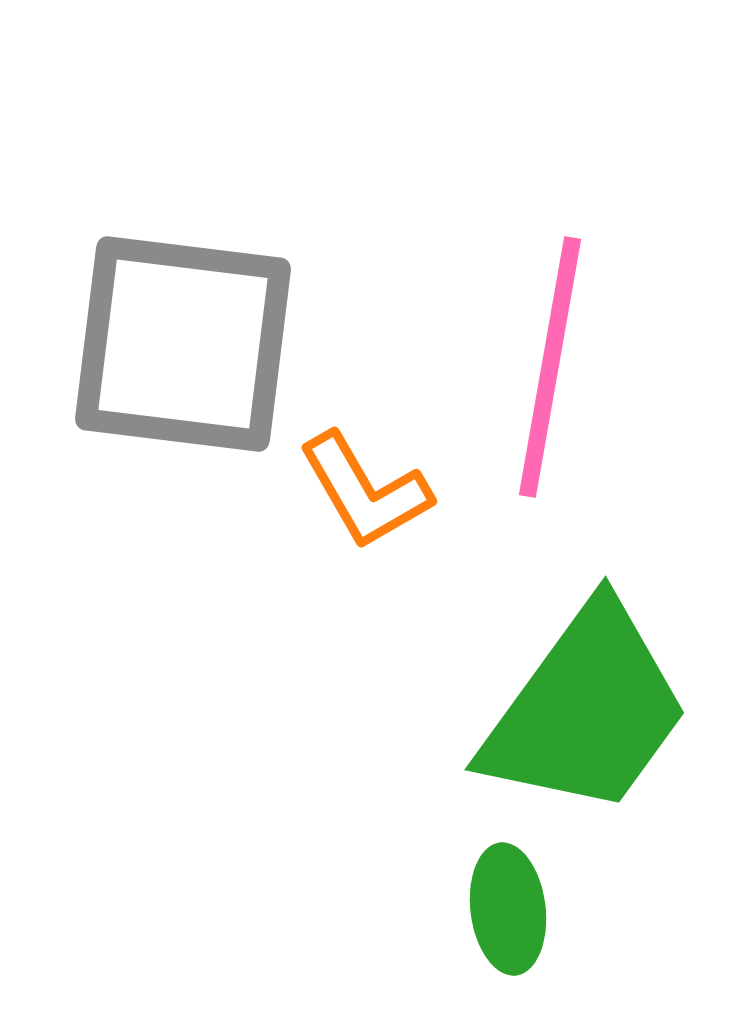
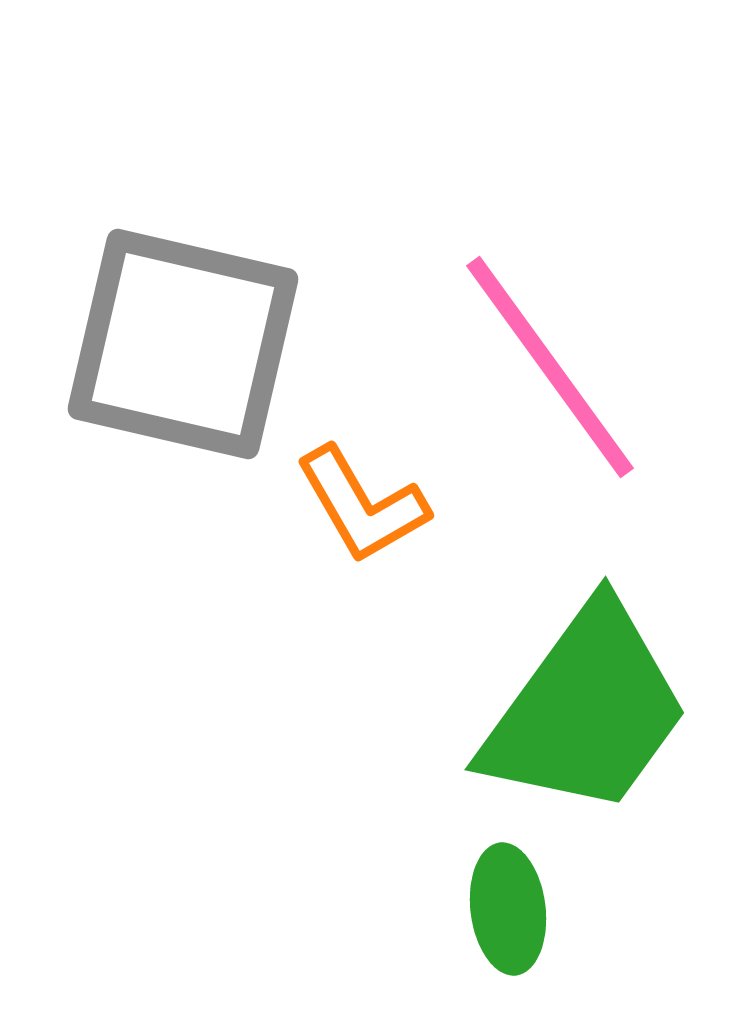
gray square: rotated 6 degrees clockwise
pink line: rotated 46 degrees counterclockwise
orange L-shape: moved 3 px left, 14 px down
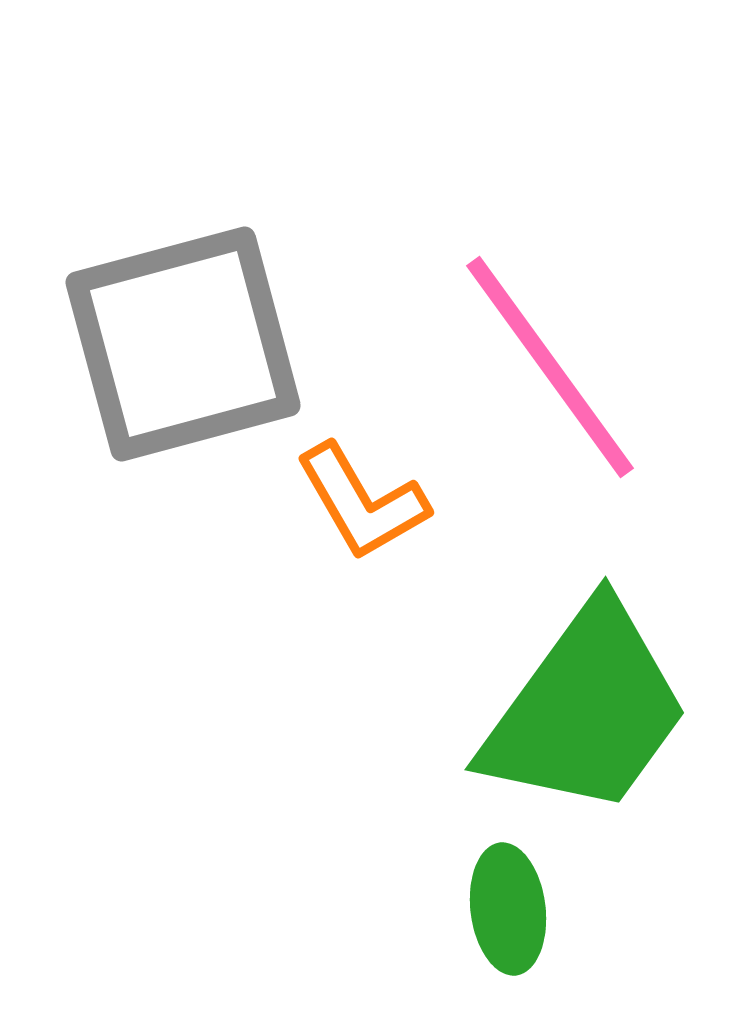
gray square: rotated 28 degrees counterclockwise
orange L-shape: moved 3 px up
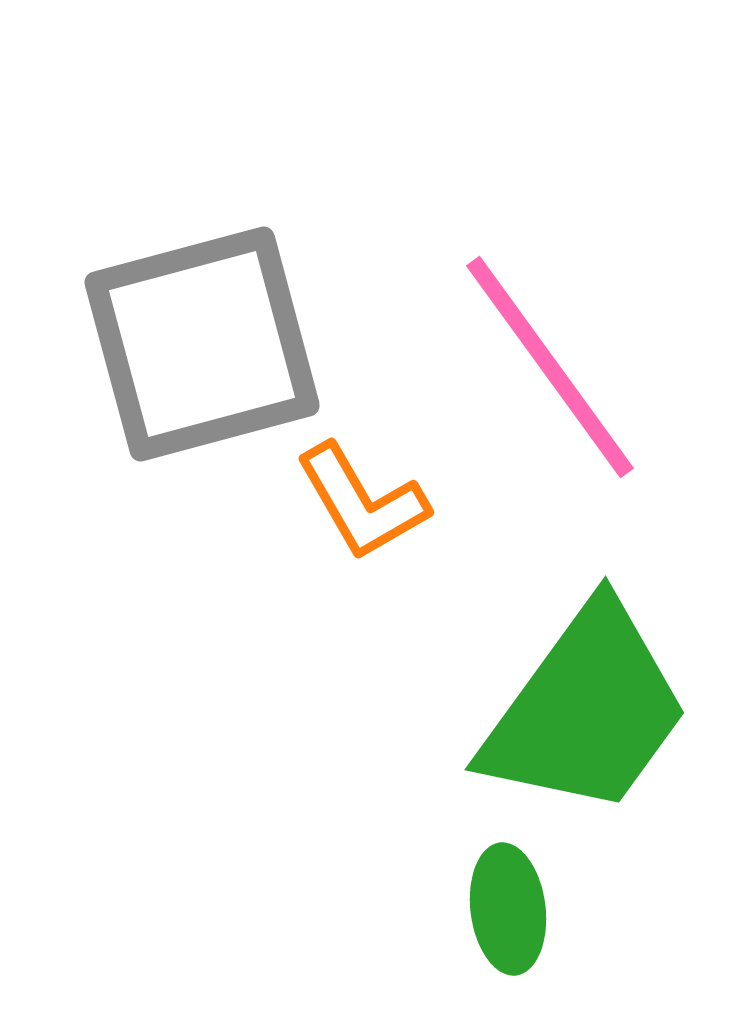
gray square: moved 19 px right
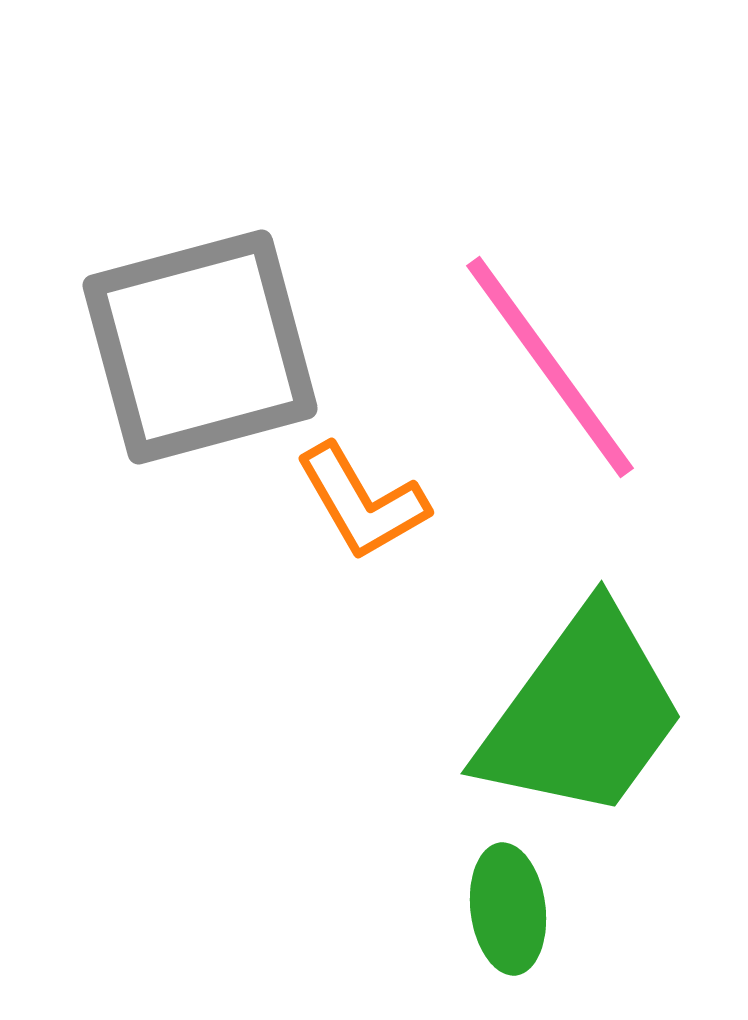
gray square: moved 2 px left, 3 px down
green trapezoid: moved 4 px left, 4 px down
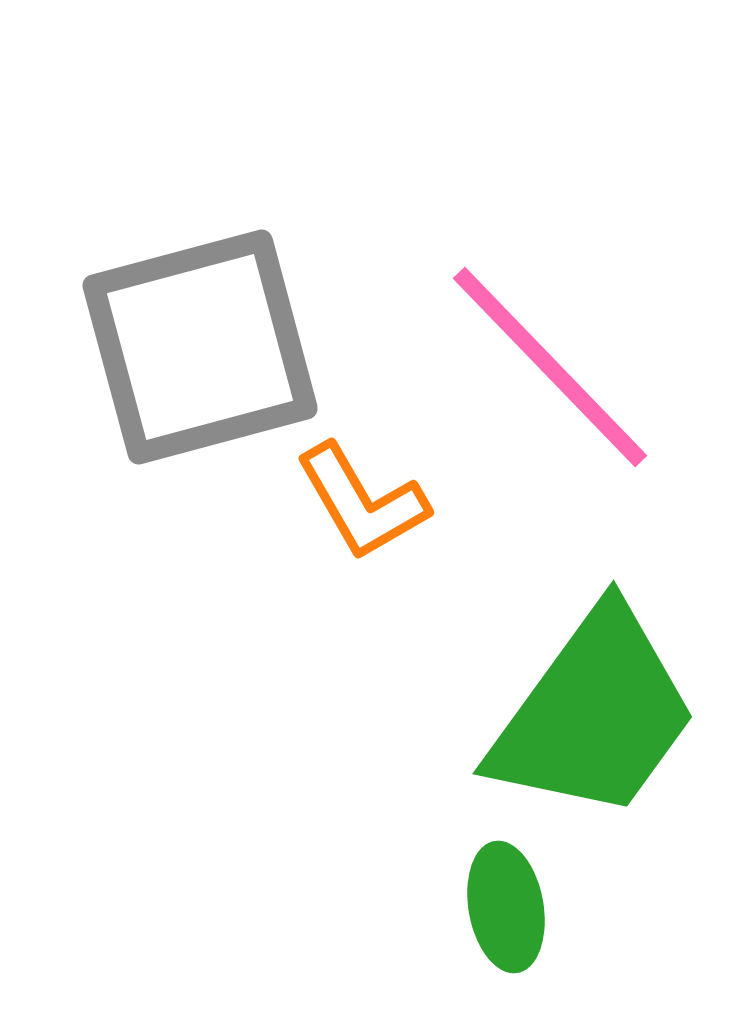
pink line: rotated 8 degrees counterclockwise
green trapezoid: moved 12 px right
green ellipse: moved 2 px left, 2 px up; rotated 3 degrees counterclockwise
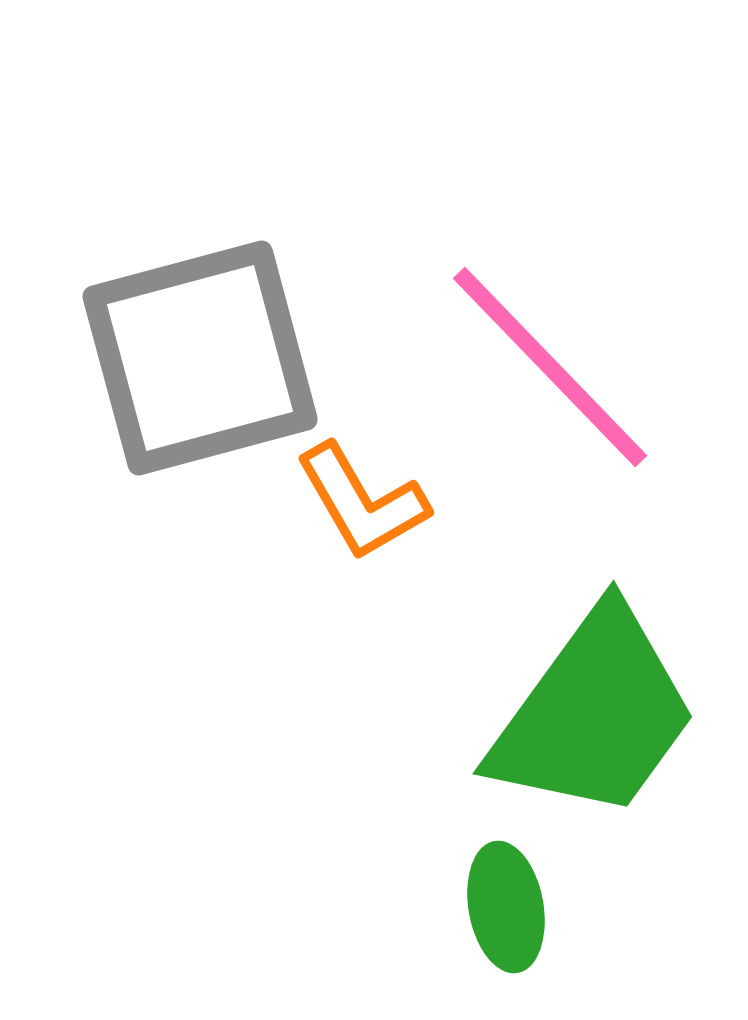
gray square: moved 11 px down
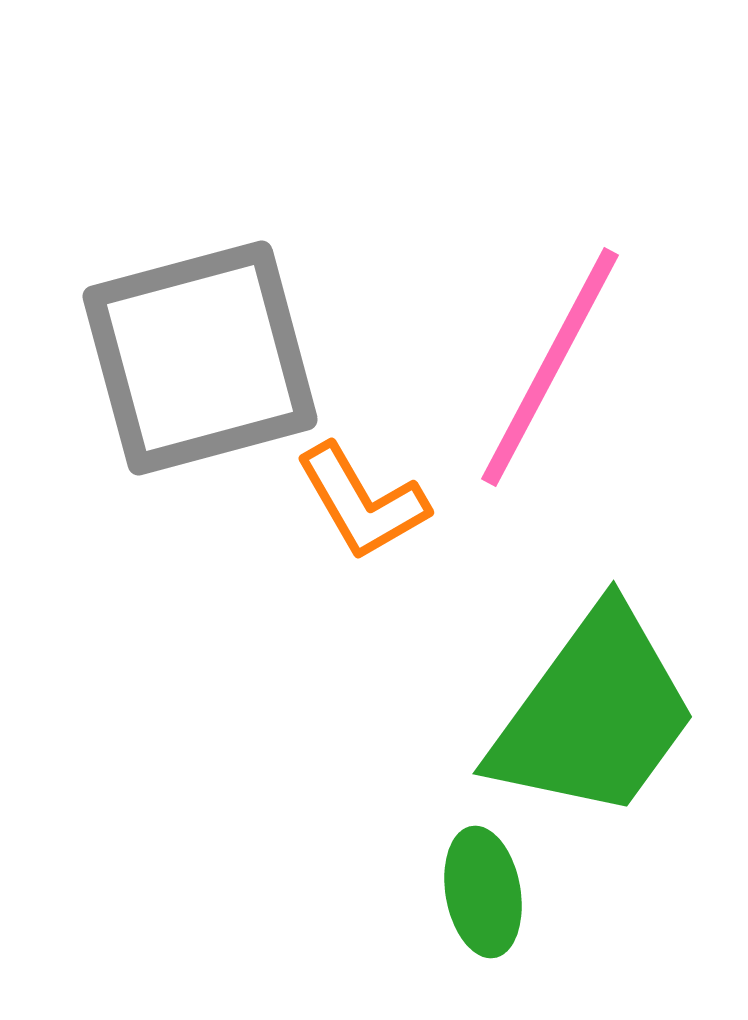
pink line: rotated 72 degrees clockwise
green ellipse: moved 23 px left, 15 px up
